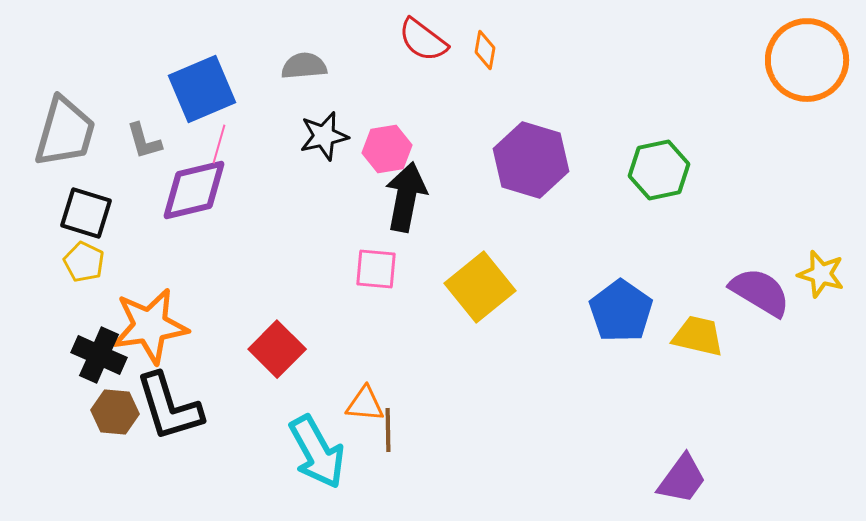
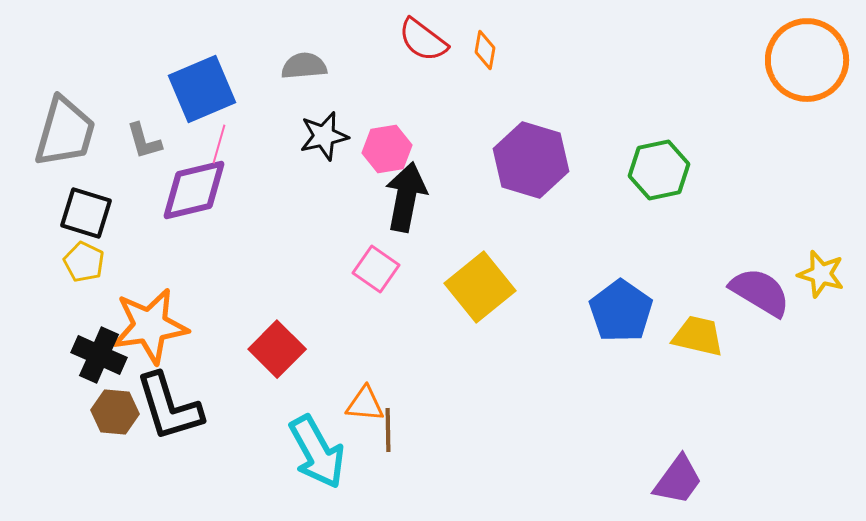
pink square: rotated 30 degrees clockwise
purple trapezoid: moved 4 px left, 1 px down
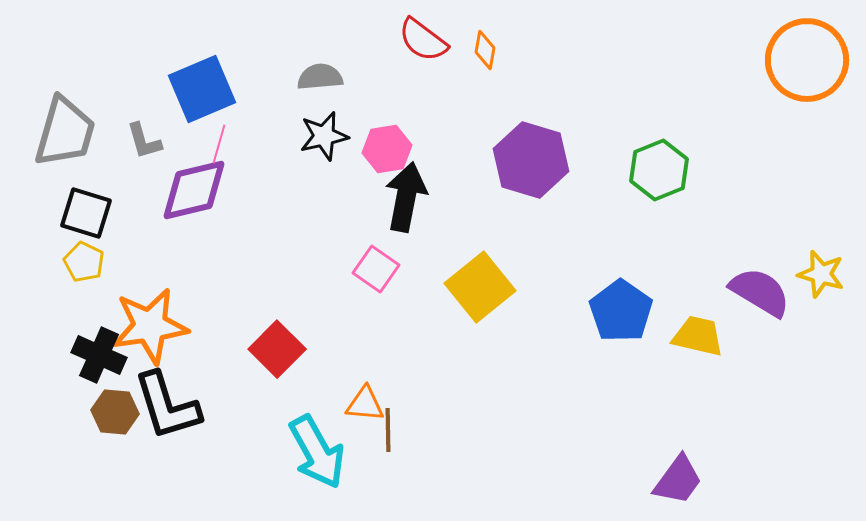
gray semicircle: moved 16 px right, 11 px down
green hexagon: rotated 10 degrees counterclockwise
black L-shape: moved 2 px left, 1 px up
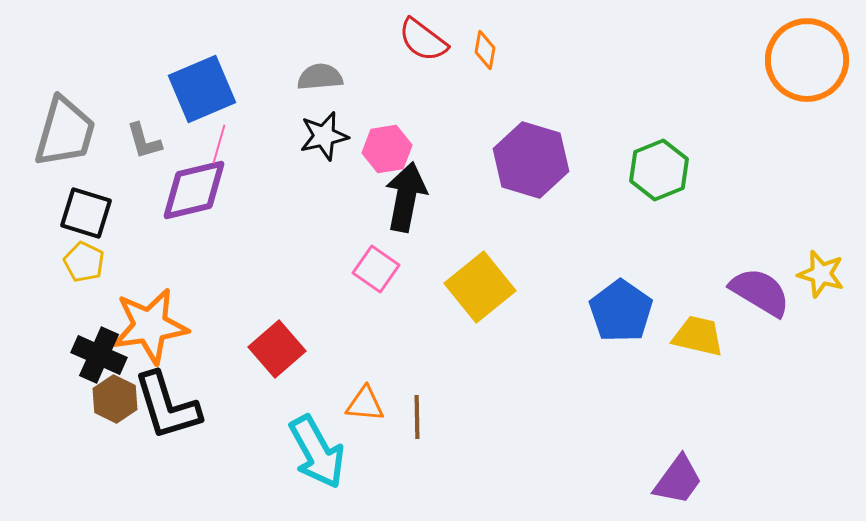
red square: rotated 4 degrees clockwise
brown hexagon: moved 13 px up; rotated 21 degrees clockwise
brown line: moved 29 px right, 13 px up
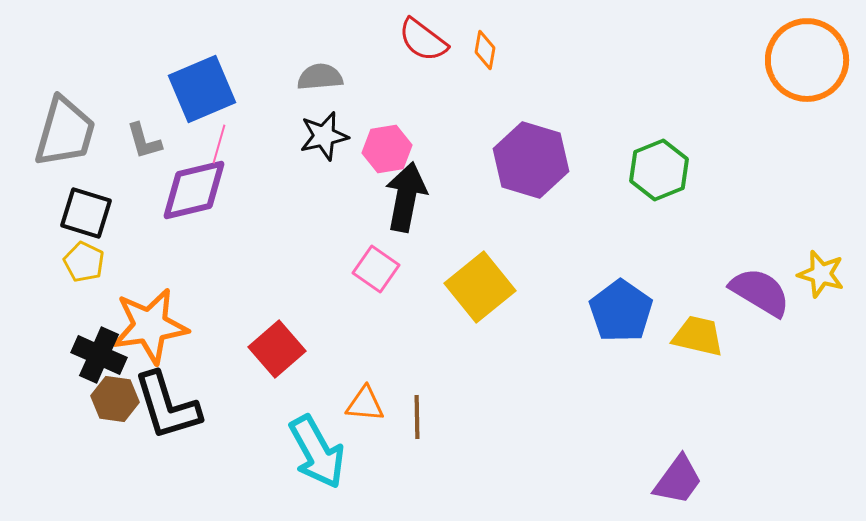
brown hexagon: rotated 18 degrees counterclockwise
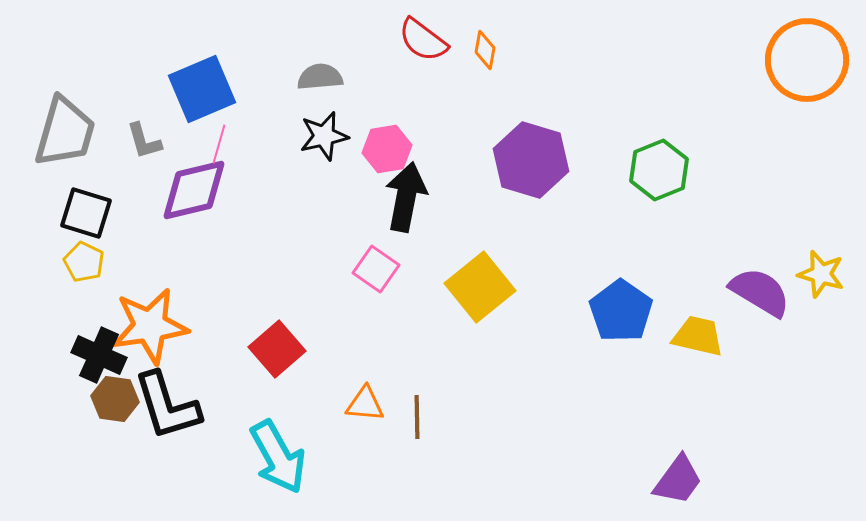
cyan arrow: moved 39 px left, 5 px down
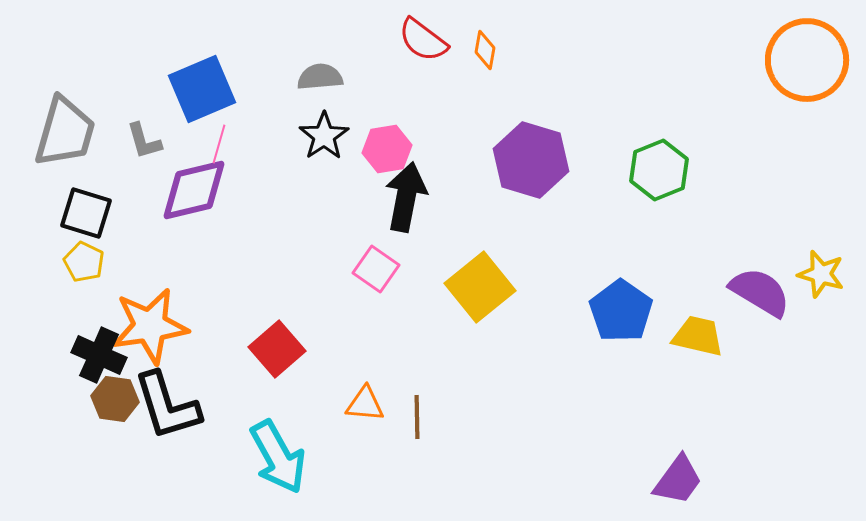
black star: rotated 21 degrees counterclockwise
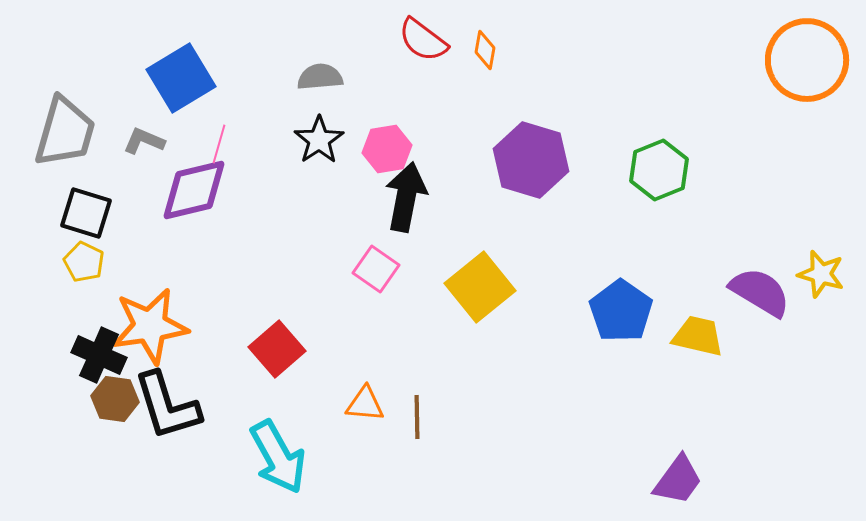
blue square: moved 21 px left, 11 px up; rotated 8 degrees counterclockwise
black star: moved 5 px left, 4 px down
gray L-shape: rotated 129 degrees clockwise
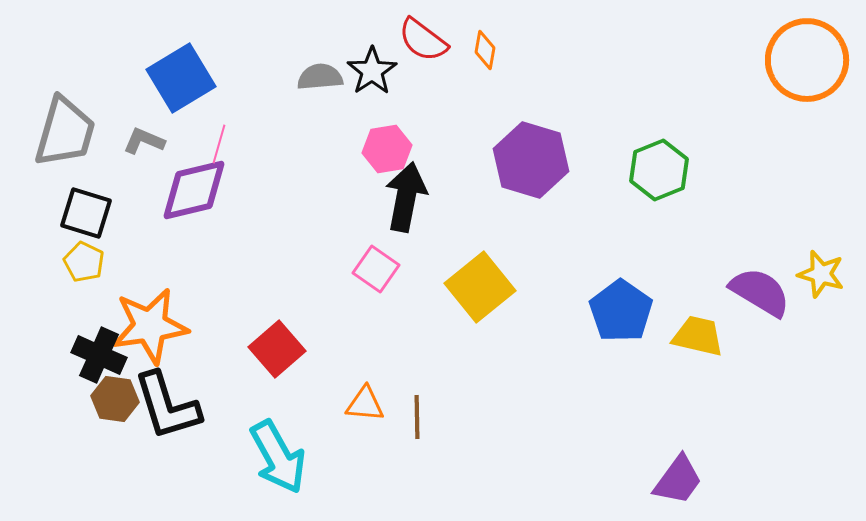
black star: moved 53 px right, 69 px up
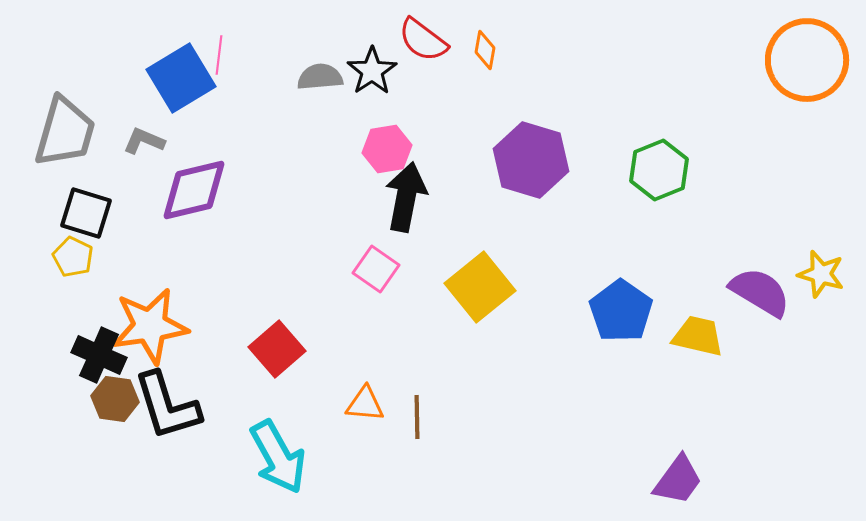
pink line: moved 89 px up; rotated 9 degrees counterclockwise
yellow pentagon: moved 11 px left, 5 px up
